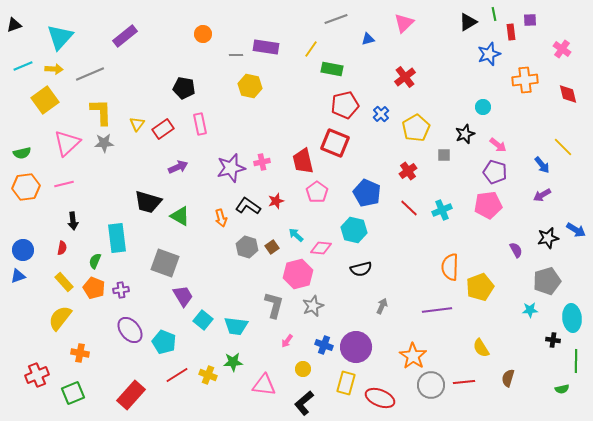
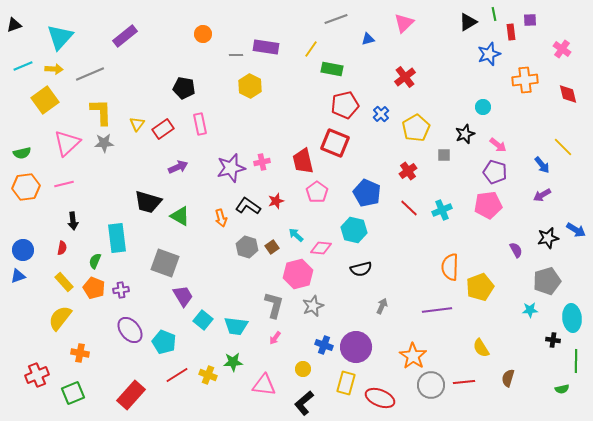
yellow hexagon at (250, 86): rotated 15 degrees clockwise
pink arrow at (287, 341): moved 12 px left, 3 px up
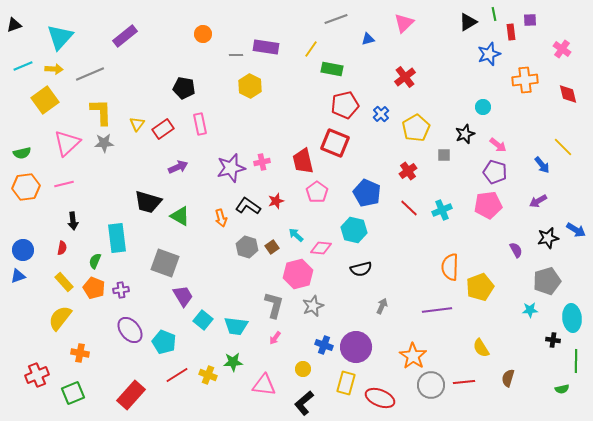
purple arrow at (542, 195): moved 4 px left, 6 px down
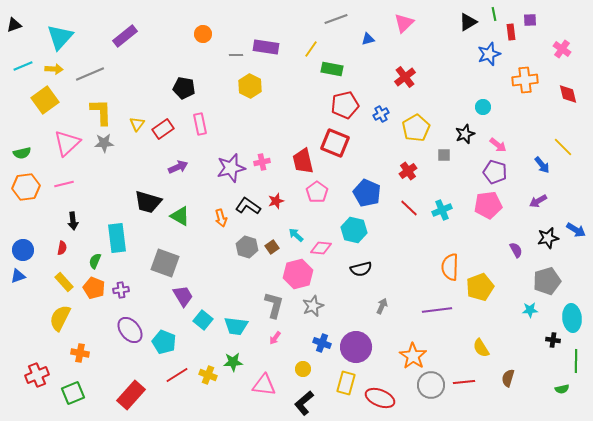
blue cross at (381, 114): rotated 14 degrees clockwise
yellow semicircle at (60, 318): rotated 12 degrees counterclockwise
blue cross at (324, 345): moved 2 px left, 2 px up
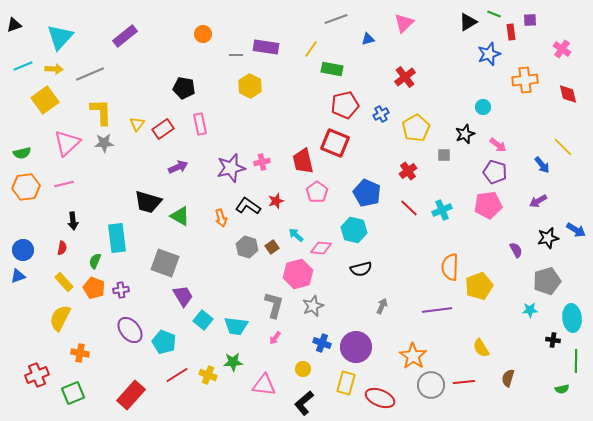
green line at (494, 14): rotated 56 degrees counterclockwise
yellow pentagon at (480, 287): moved 1 px left, 1 px up
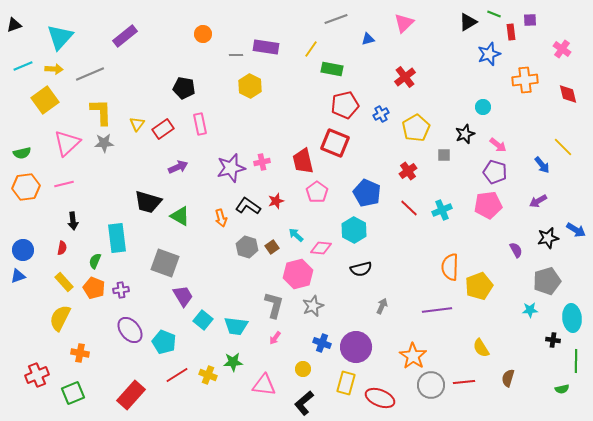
cyan hexagon at (354, 230): rotated 15 degrees clockwise
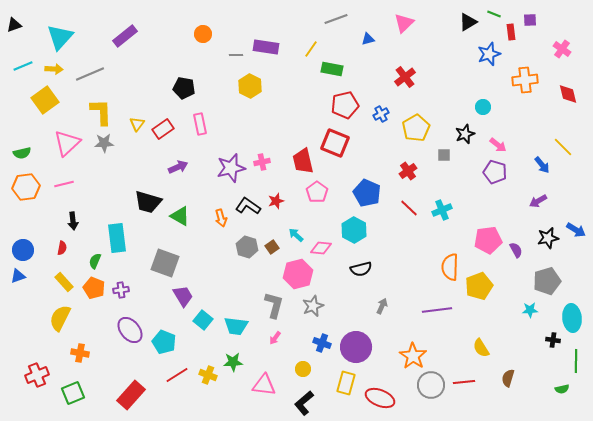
pink pentagon at (488, 205): moved 35 px down
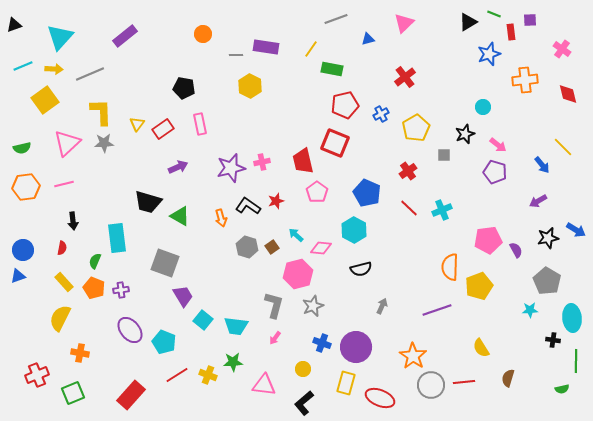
green semicircle at (22, 153): moved 5 px up
gray pentagon at (547, 281): rotated 24 degrees counterclockwise
purple line at (437, 310): rotated 12 degrees counterclockwise
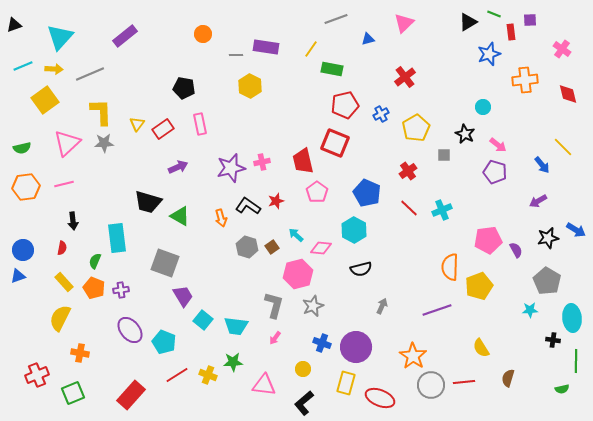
black star at (465, 134): rotated 24 degrees counterclockwise
